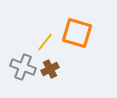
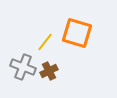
brown cross: moved 1 px left, 2 px down
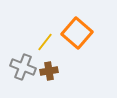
orange square: rotated 24 degrees clockwise
brown cross: rotated 18 degrees clockwise
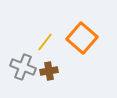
orange square: moved 5 px right, 5 px down
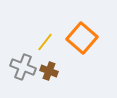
brown cross: rotated 30 degrees clockwise
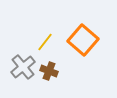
orange square: moved 1 px right, 2 px down
gray cross: rotated 30 degrees clockwise
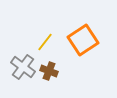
orange square: rotated 16 degrees clockwise
gray cross: rotated 15 degrees counterclockwise
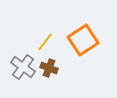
brown cross: moved 3 px up
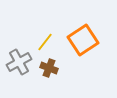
gray cross: moved 4 px left, 5 px up; rotated 25 degrees clockwise
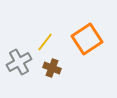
orange square: moved 4 px right, 1 px up
brown cross: moved 3 px right
